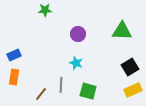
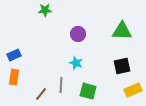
black square: moved 8 px left, 1 px up; rotated 18 degrees clockwise
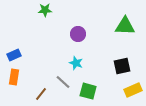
green triangle: moved 3 px right, 5 px up
gray line: moved 2 px right, 3 px up; rotated 49 degrees counterclockwise
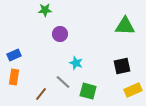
purple circle: moved 18 px left
